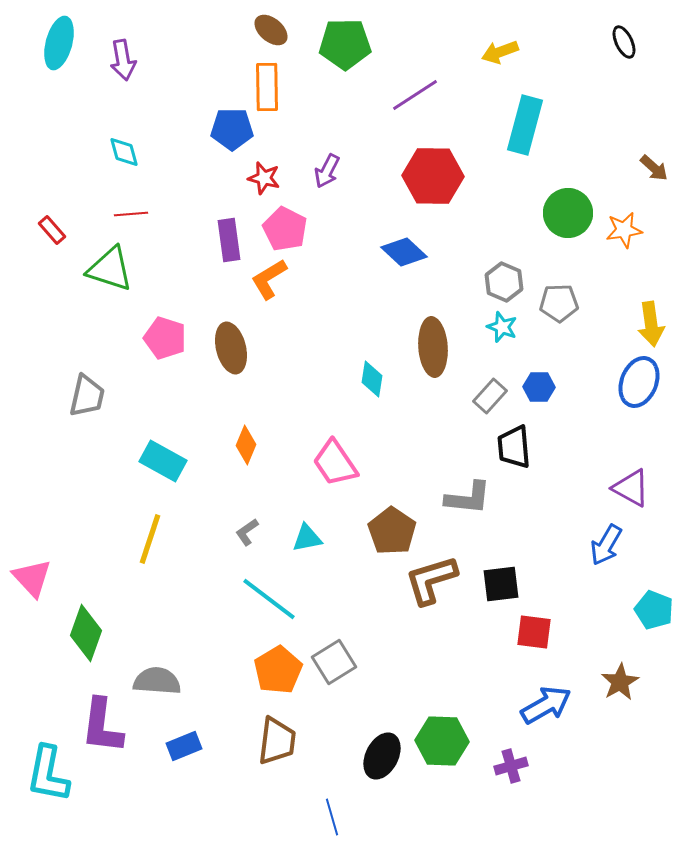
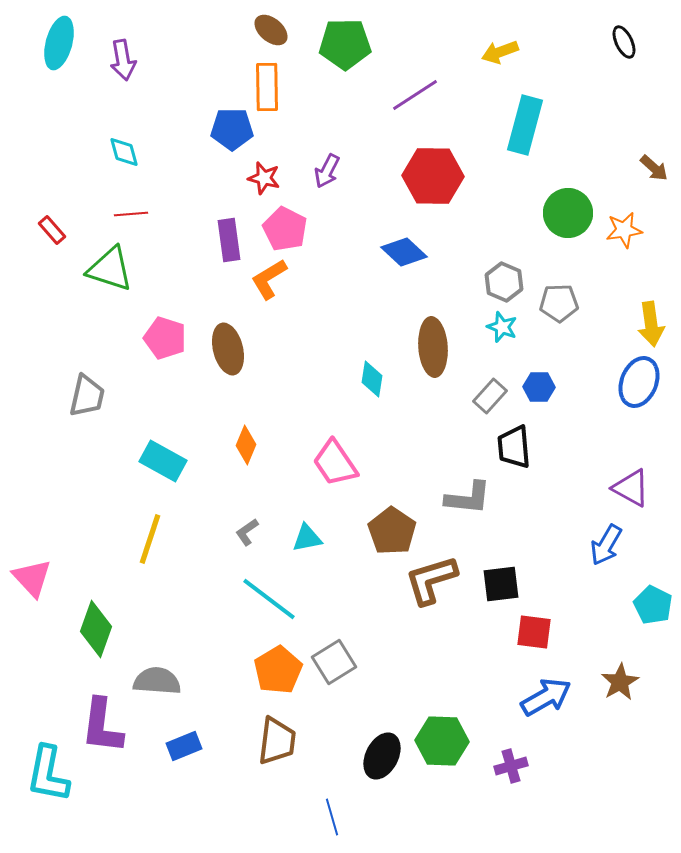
brown ellipse at (231, 348): moved 3 px left, 1 px down
cyan pentagon at (654, 610): moved 1 px left, 5 px up; rotated 6 degrees clockwise
green diamond at (86, 633): moved 10 px right, 4 px up
blue arrow at (546, 705): moved 8 px up
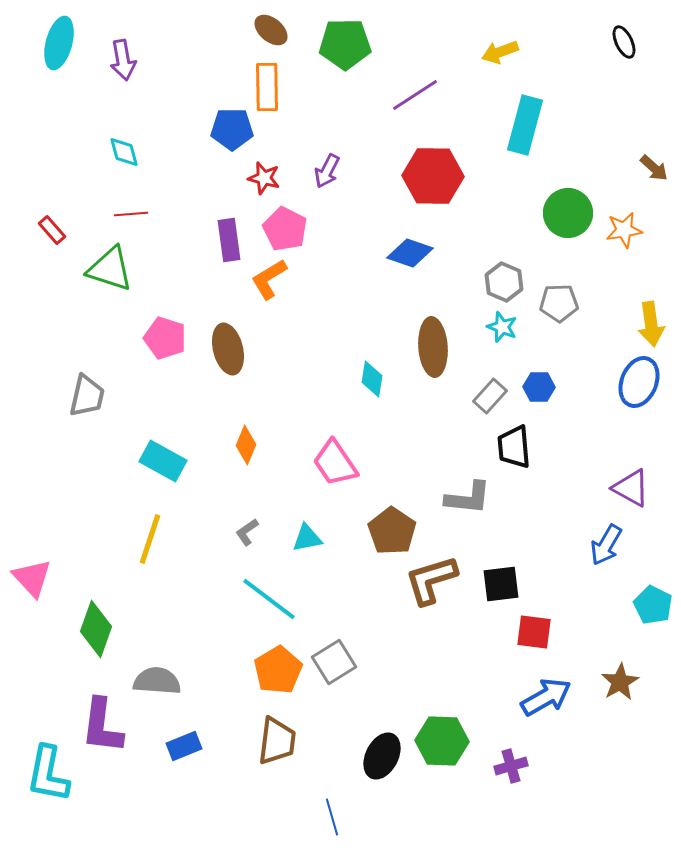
blue diamond at (404, 252): moved 6 px right, 1 px down; rotated 24 degrees counterclockwise
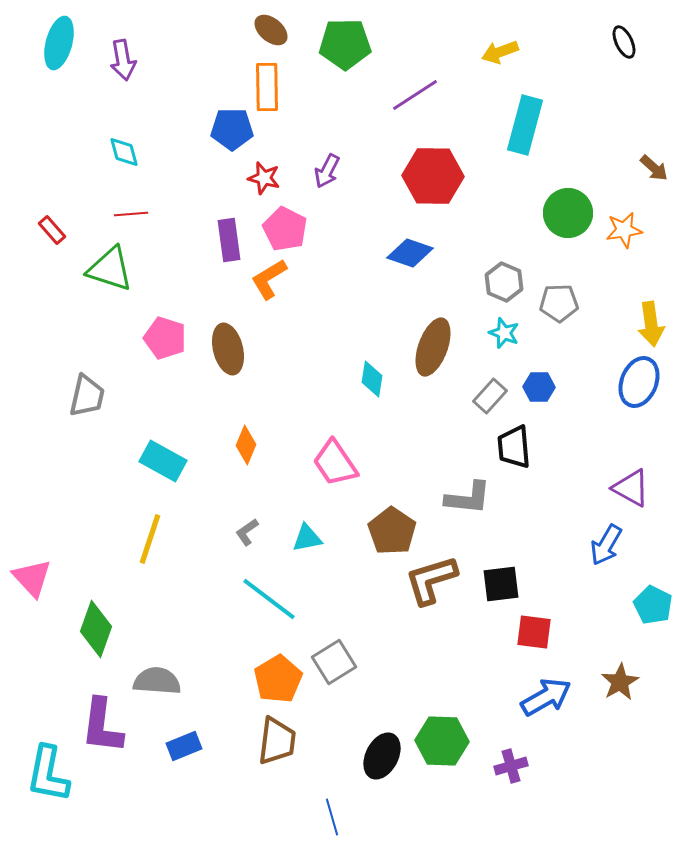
cyan star at (502, 327): moved 2 px right, 6 px down
brown ellipse at (433, 347): rotated 24 degrees clockwise
orange pentagon at (278, 670): moved 9 px down
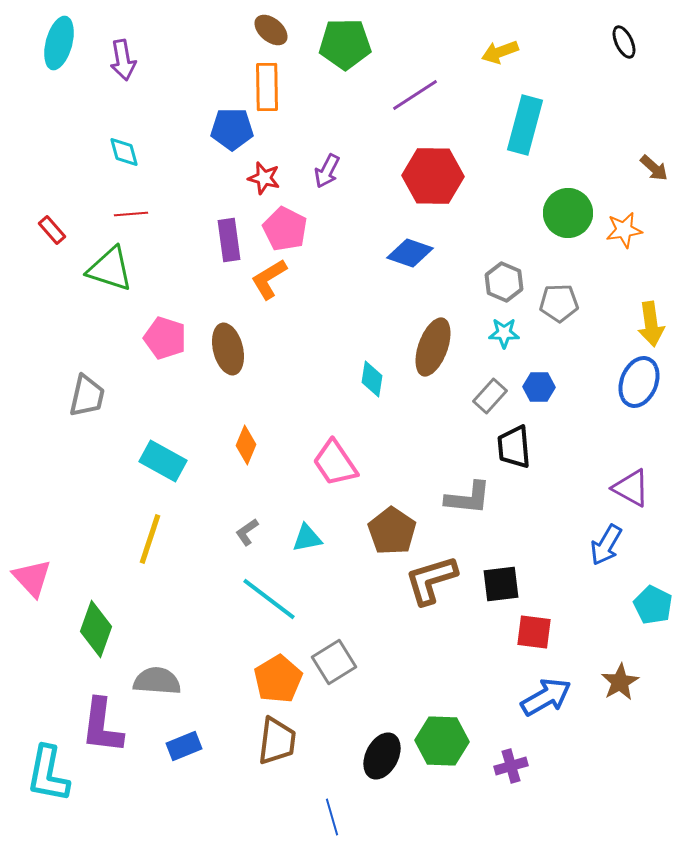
cyan star at (504, 333): rotated 20 degrees counterclockwise
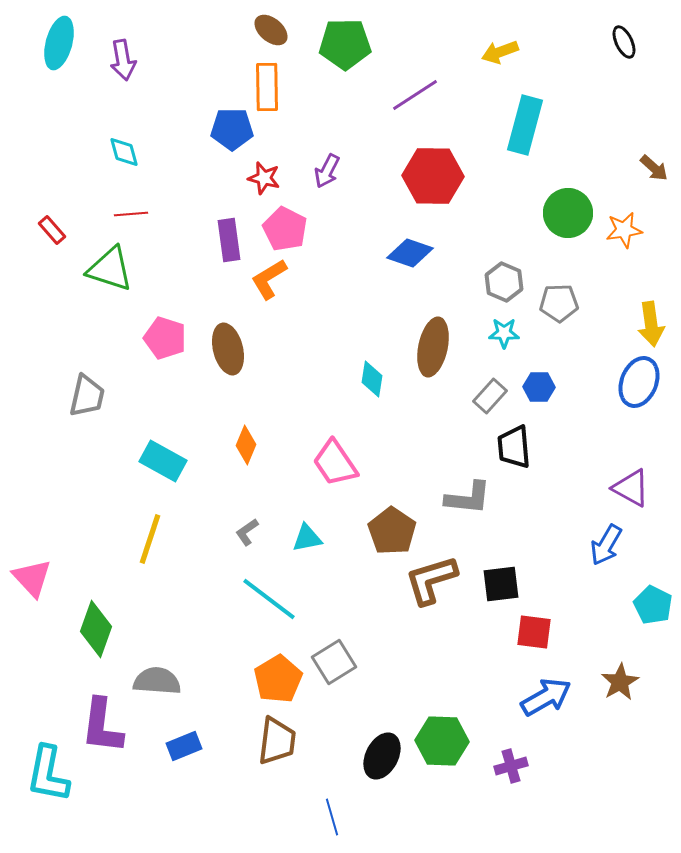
brown ellipse at (433, 347): rotated 8 degrees counterclockwise
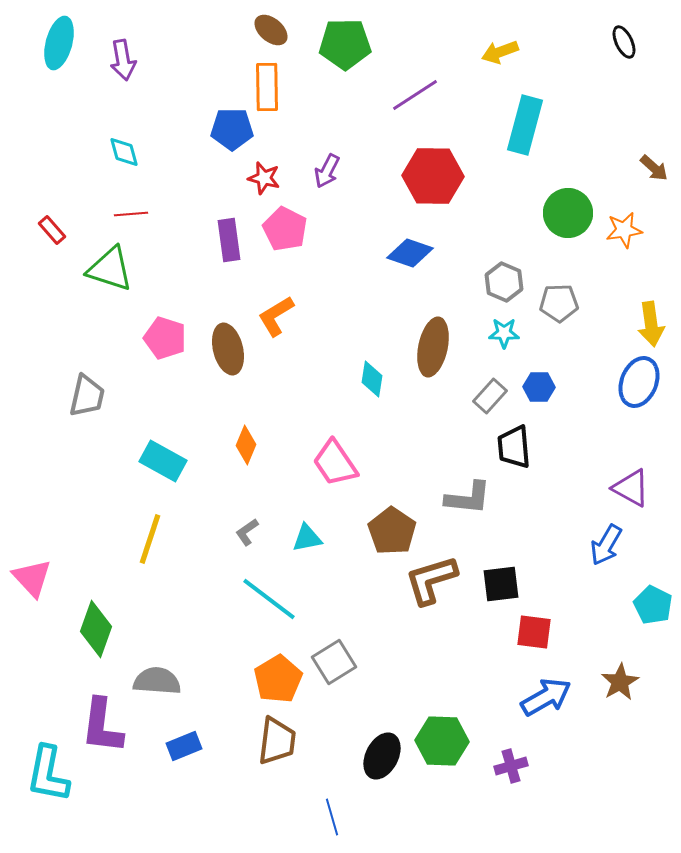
orange L-shape at (269, 279): moved 7 px right, 37 px down
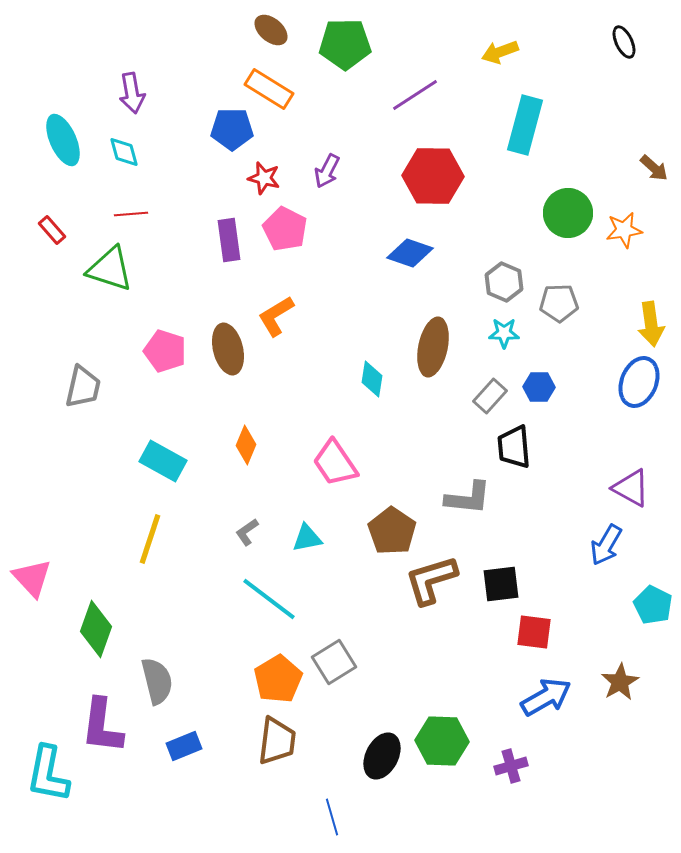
cyan ellipse at (59, 43): moved 4 px right, 97 px down; rotated 39 degrees counterclockwise
purple arrow at (123, 60): moved 9 px right, 33 px down
orange rectangle at (267, 87): moved 2 px right, 2 px down; rotated 57 degrees counterclockwise
pink pentagon at (165, 338): moved 13 px down
gray trapezoid at (87, 396): moved 4 px left, 9 px up
gray semicircle at (157, 681): rotated 72 degrees clockwise
